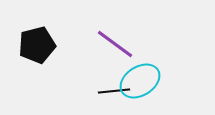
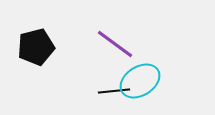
black pentagon: moved 1 px left, 2 px down
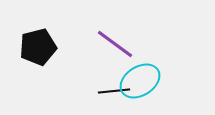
black pentagon: moved 2 px right
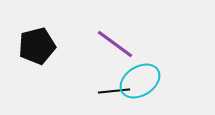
black pentagon: moved 1 px left, 1 px up
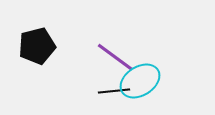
purple line: moved 13 px down
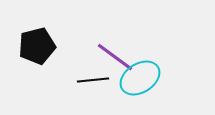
cyan ellipse: moved 3 px up
black line: moved 21 px left, 11 px up
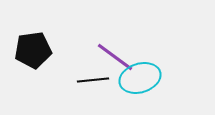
black pentagon: moved 4 px left, 4 px down; rotated 6 degrees clockwise
cyan ellipse: rotated 15 degrees clockwise
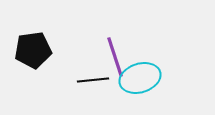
purple line: rotated 36 degrees clockwise
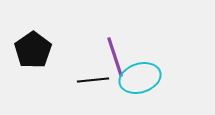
black pentagon: rotated 27 degrees counterclockwise
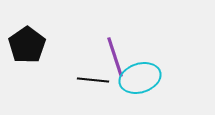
black pentagon: moved 6 px left, 5 px up
black line: rotated 12 degrees clockwise
